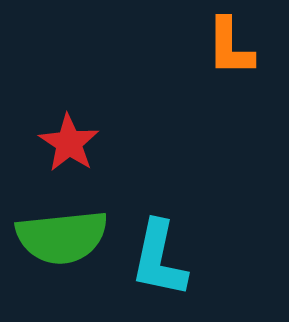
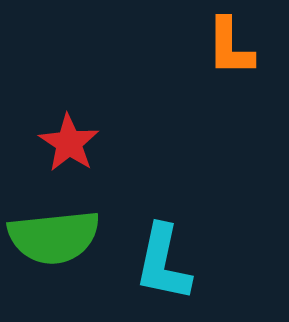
green semicircle: moved 8 px left
cyan L-shape: moved 4 px right, 4 px down
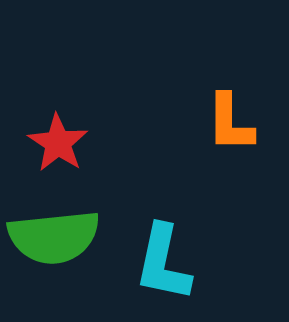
orange L-shape: moved 76 px down
red star: moved 11 px left
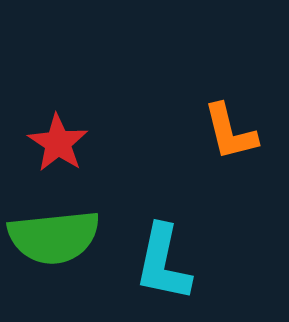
orange L-shape: moved 9 px down; rotated 14 degrees counterclockwise
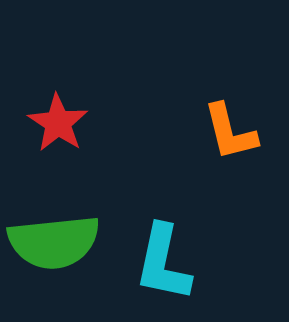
red star: moved 20 px up
green semicircle: moved 5 px down
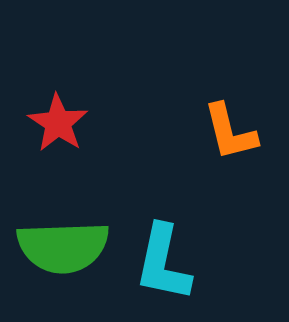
green semicircle: moved 9 px right, 5 px down; rotated 4 degrees clockwise
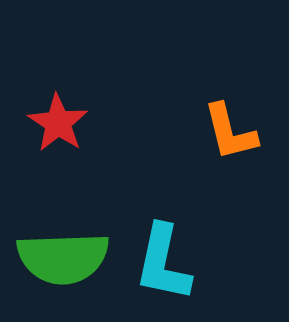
green semicircle: moved 11 px down
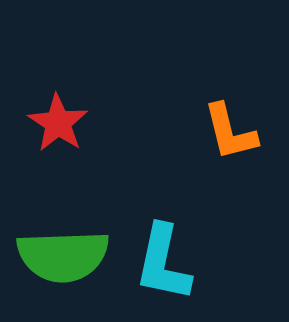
green semicircle: moved 2 px up
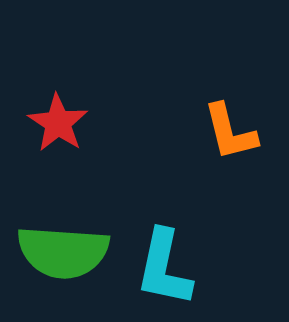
green semicircle: moved 4 px up; rotated 6 degrees clockwise
cyan L-shape: moved 1 px right, 5 px down
